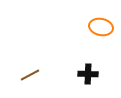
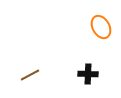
orange ellipse: rotated 50 degrees clockwise
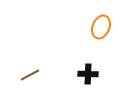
orange ellipse: rotated 50 degrees clockwise
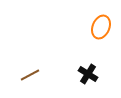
black cross: rotated 30 degrees clockwise
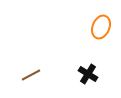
brown line: moved 1 px right
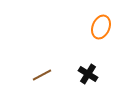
brown line: moved 11 px right
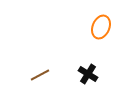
brown line: moved 2 px left
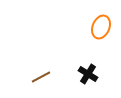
brown line: moved 1 px right, 2 px down
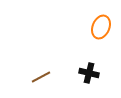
black cross: moved 1 px right, 1 px up; rotated 18 degrees counterclockwise
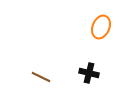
brown line: rotated 54 degrees clockwise
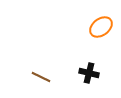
orange ellipse: rotated 30 degrees clockwise
